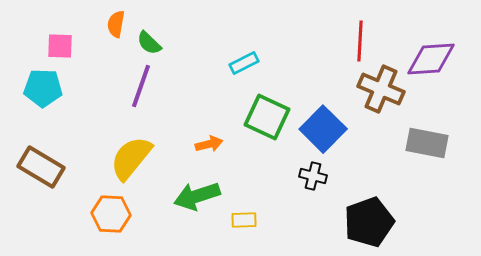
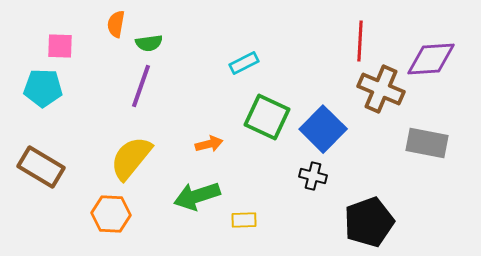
green semicircle: rotated 52 degrees counterclockwise
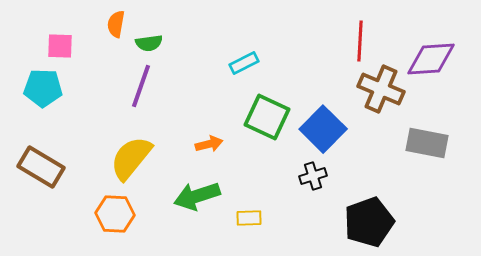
black cross: rotated 32 degrees counterclockwise
orange hexagon: moved 4 px right
yellow rectangle: moved 5 px right, 2 px up
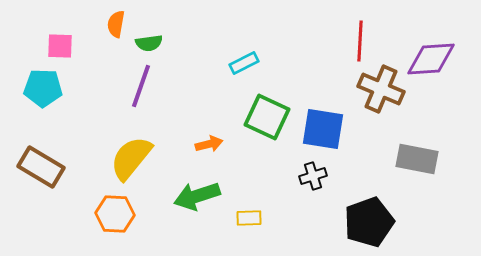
blue square: rotated 36 degrees counterclockwise
gray rectangle: moved 10 px left, 16 px down
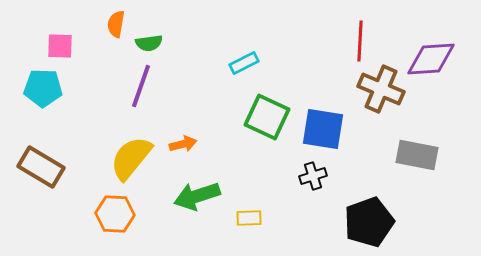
orange arrow: moved 26 px left
gray rectangle: moved 4 px up
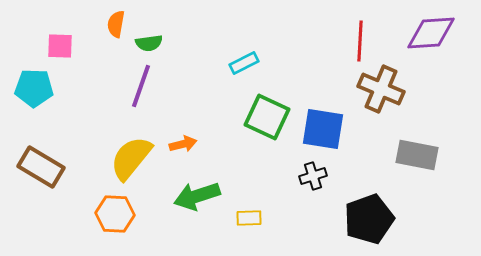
purple diamond: moved 26 px up
cyan pentagon: moved 9 px left
black pentagon: moved 3 px up
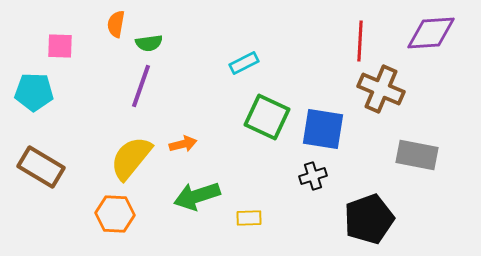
cyan pentagon: moved 4 px down
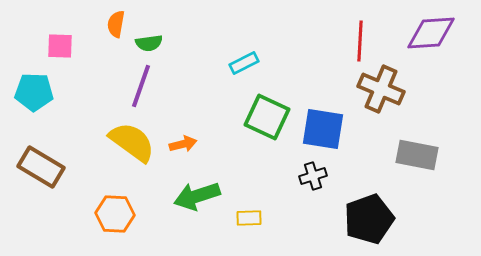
yellow semicircle: moved 1 px right, 16 px up; rotated 87 degrees clockwise
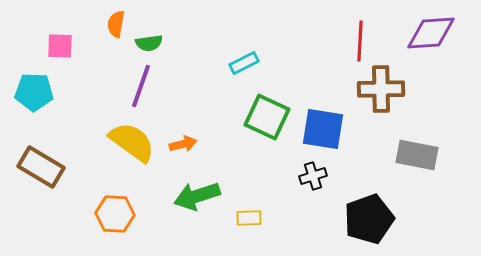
brown cross: rotated 24 degrees counterclockwise
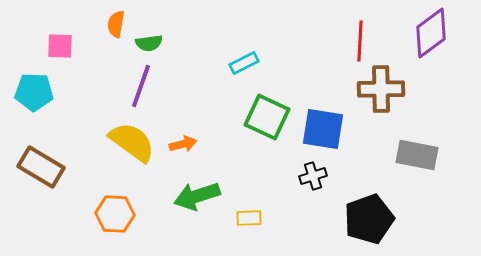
purple diamond: rotated 33 degrees counterclockwise
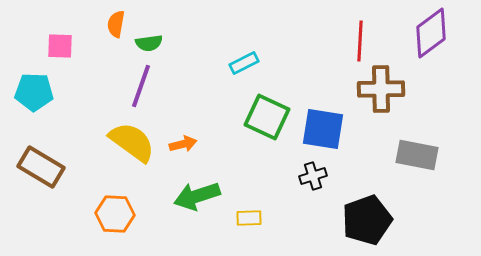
black pentagon: moved 2 px left, 1 px down
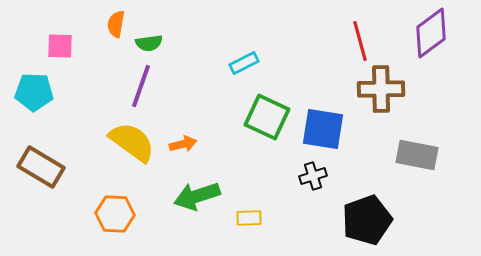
red line: rotated 18 degrees counterclockwise
